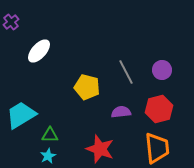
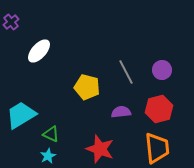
green triangle: moved 1 px right, 1 px up; rotated 24 degrees clockwise
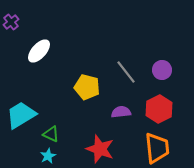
gray line: rotated 10 degrees counterclockwise
red hexagon: rotated 12 degrees counterclockwise
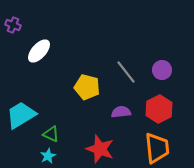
purple cross: moved 2 px right, 3 px down; rotated 28 degrees counterclockwise
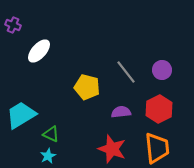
red star: moved 12 px right
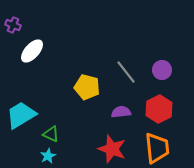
white ellipse: moved 7 px left
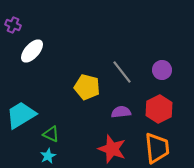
gray line: moved 4 px left
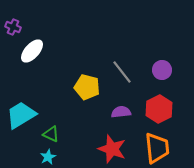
purple cross: moved 2 px down
cyan star: moved 1 px down
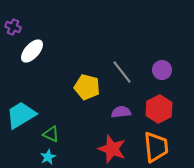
orange trapezoid: moved 1 px left, 1 px up
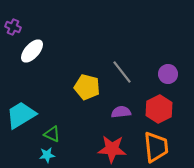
purple circle: moved 6 px right, 4 px down
green triangle: moved 1 px right
red star: rotated 16 degrees counterclockwise
cyan star: moved 1 px left, 2 px up; rotated 21 degrees clockwise
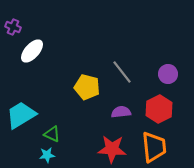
orange trapezoid: moved 2 px left
